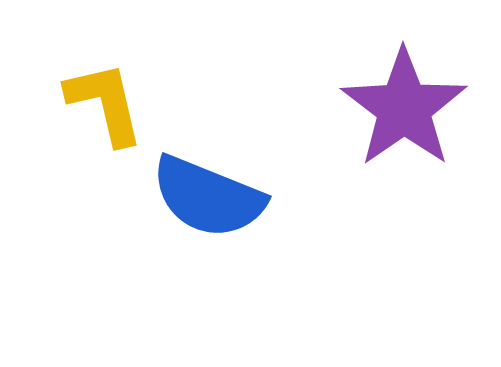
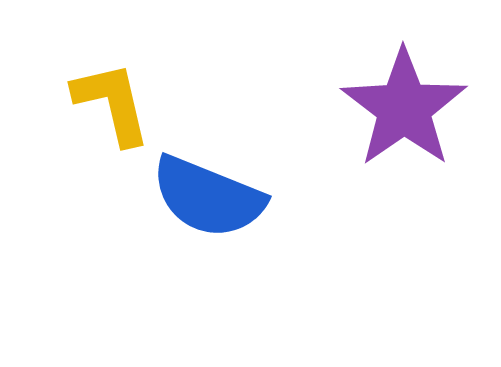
yellow L-shape: moved 7 px right
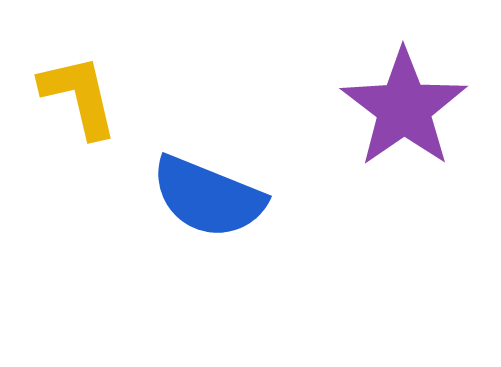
yellow L-shape: moved 33 px left, 7 px up
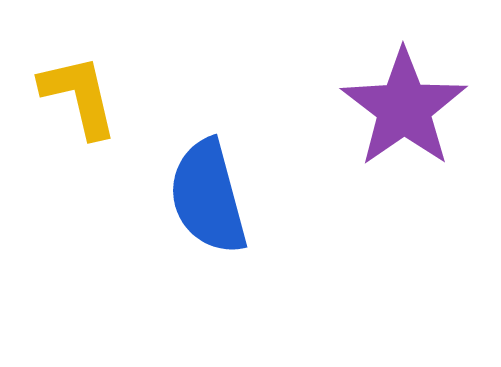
blue semicircle: rotated 53 degrees clockwise
